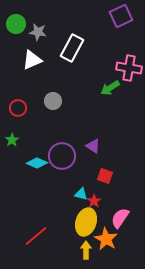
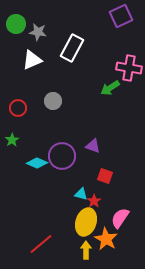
purple triangle: rotated 14 degrees counterclockwise
red line: moved 5 px right, 8 px down
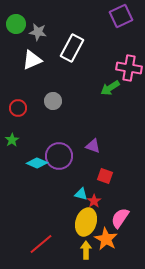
purple circle: moved 3 px left
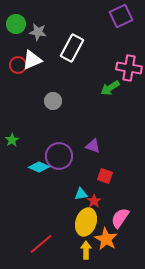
red circle: moved 43 px up
cyan diamond: moved 2 px right, 4 px down
cyan triangle: rotated 24 degrees counterclockwise
